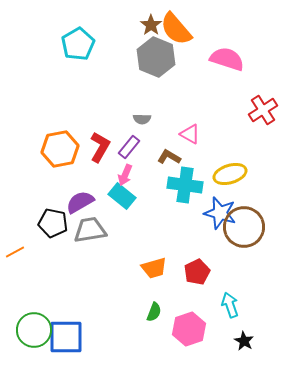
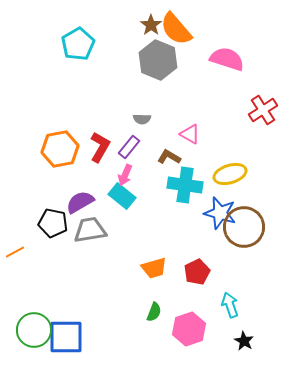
gray hexagon: moved 2 px right, 3 px down
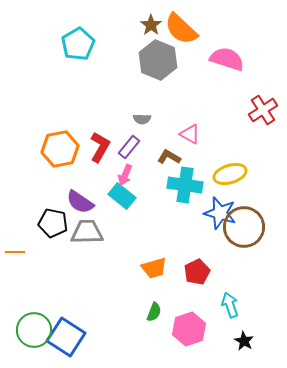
orange semicircle: moved 5 px right; rotated 6 degrees counterclockwise
purple semicircle: rotated 116 degrees counterclockwise
gray trapezoid: moved 3 px left, 2 px down; rotated 8 degrees clockwise
orange line: rotated 30 degrees clockwise
blue square: rotated 33 degrees clockwise
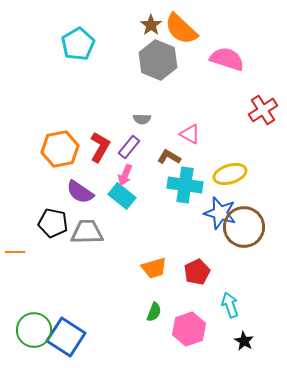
purple semicircle: moved 10 px up
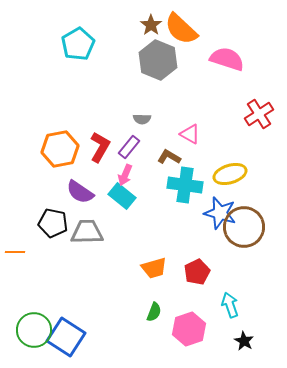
red cross: moved 4 px left, 4 px down
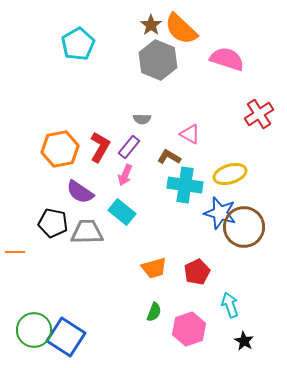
cyan rectangle: moved 16 px down
